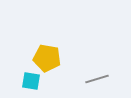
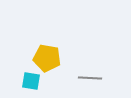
gray line: moved 7 px left, 1 px up; rotated 20 degrees clockwise
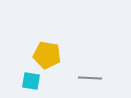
yellow pentagon: moved 3 px up
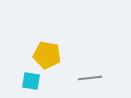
gray line: rotated 10 degrees counterclockwise
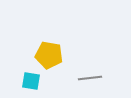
yellow pentagon: moved 2 px right
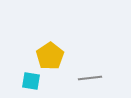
yellow pentagon: moved 1 px right, 1 px down; rotated 28 degrees clockwise
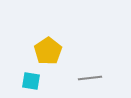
yellow pentagon: moved 2 px left, 5 px up
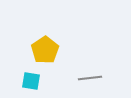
yellow pentagon: moved 3 px left, 1 px up
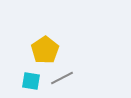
gray line: moved 28 px left; rotated 20 degrees counterclockwise
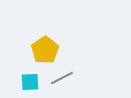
cyan square: moved 1 px left, 1 px down; rotated 12 degrees counterclockwise
